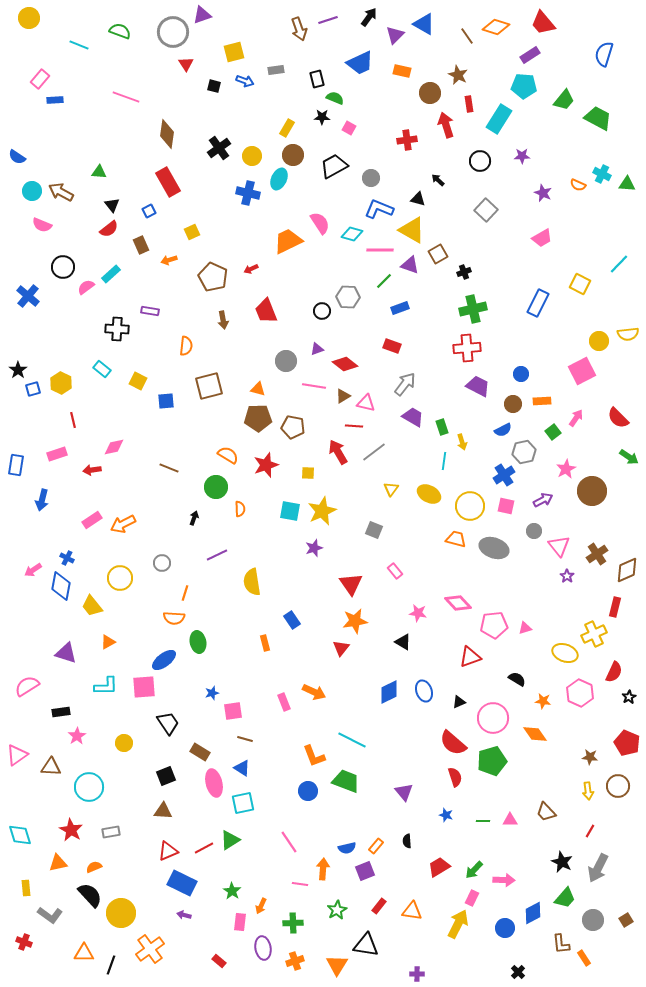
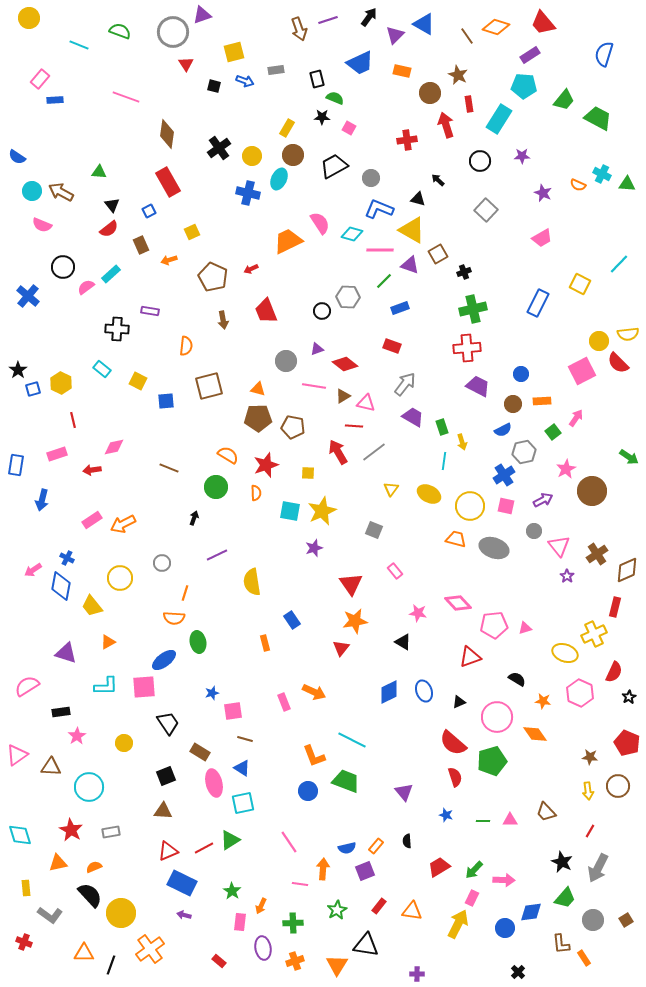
red semicircle at (618, 418): moved 55 px up
orange semicircle at (240, 509): moved 16 px right, 16 px up
pink circle at (493, 718): moved 4 px right, 1 px up
blue diamond at (533, 913): moved 2 px left, 1 px up; rotated 20 degrees clockwise
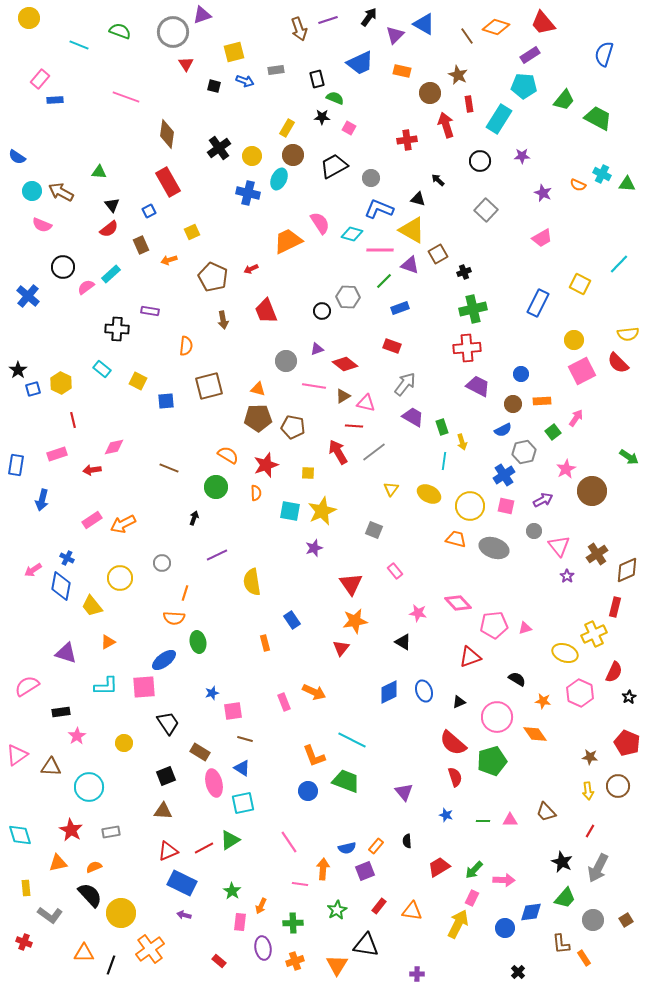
yellow circle at (599, 341): moved 25 px left, 1 px up
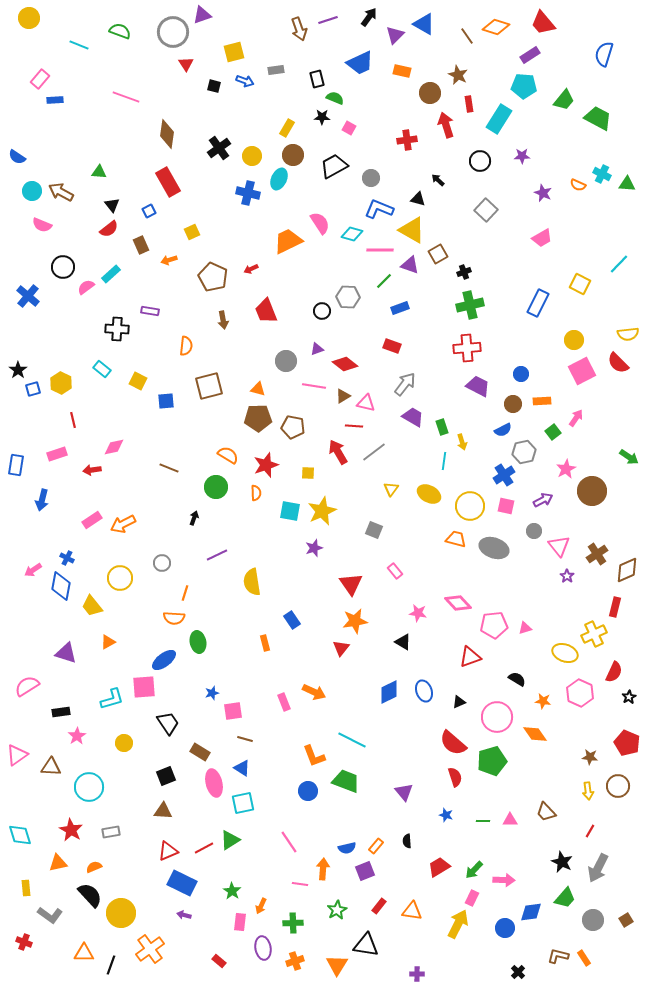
green cross at (473, 309): moved 3 px left, 4 px up
cyan L-shape at (106, 686): moved 6 px right, 13 px down; rotated 15 degrees counterclockwise
brown L-shape at (561, 944): moved 3 px left, 12 px down; rotated 110 degrees clockwise
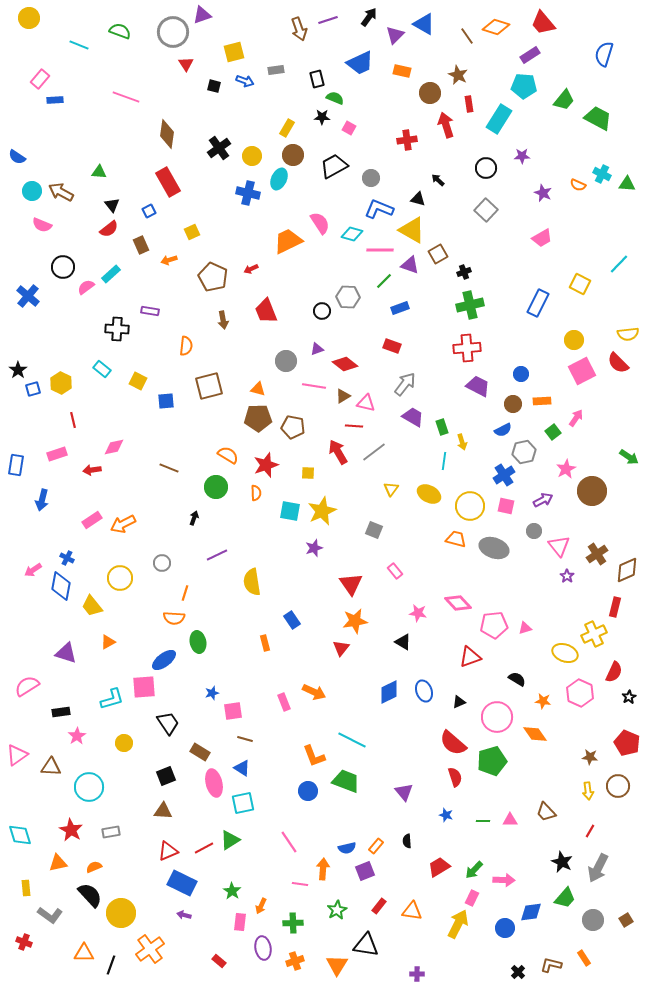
black circle at (480, 161): moved 6 px right, 7 px down
brown L-shape at (558, 956): moved 7 px left, 9 px down
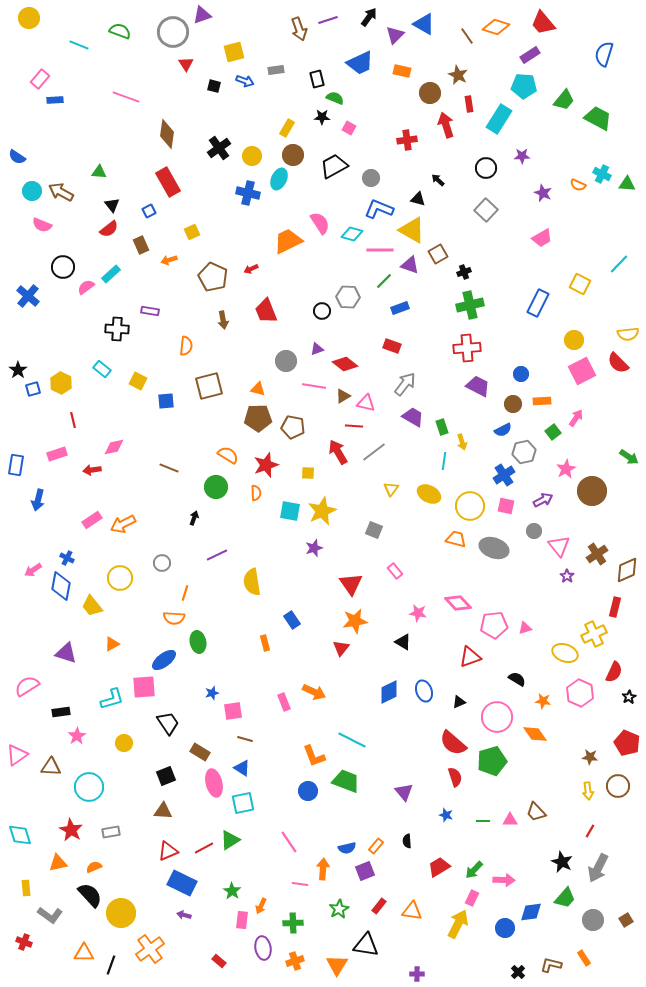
blue arrow at (42, 500): moved 4 px left
orange triangle at (108, 642): moved 4 px right, 2 px down
brown trapezoid at (546, 812): moved 10 px left
green star at (337, 910): moved 2 px right, 1 px up
pink rectangle at (240, 922): moved 2 px right, 2 px up
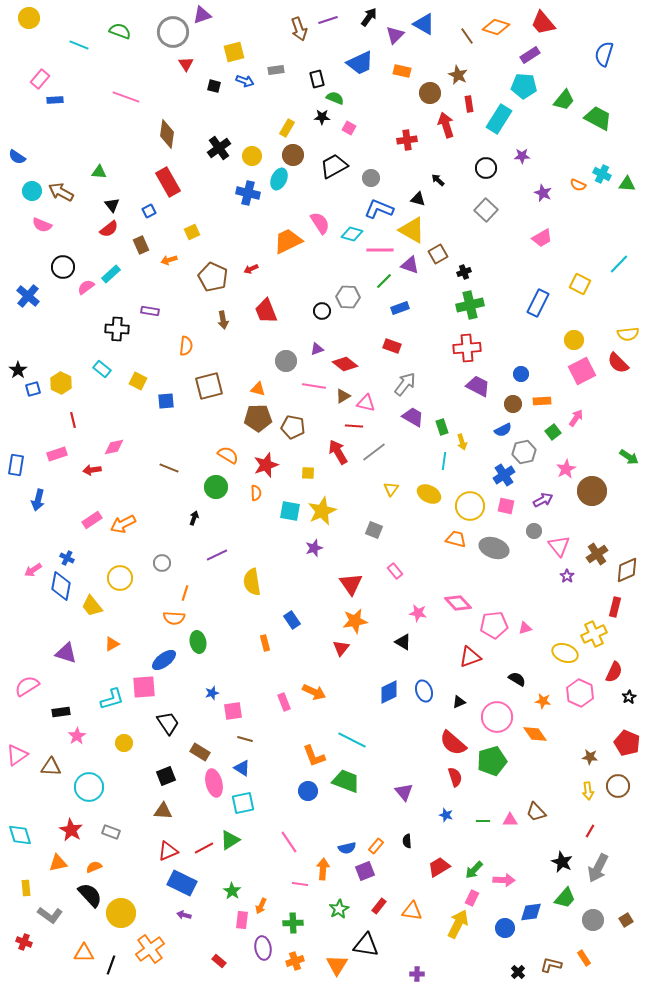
gray rectangle at (111, 832): rotated 30 degrees clockwise
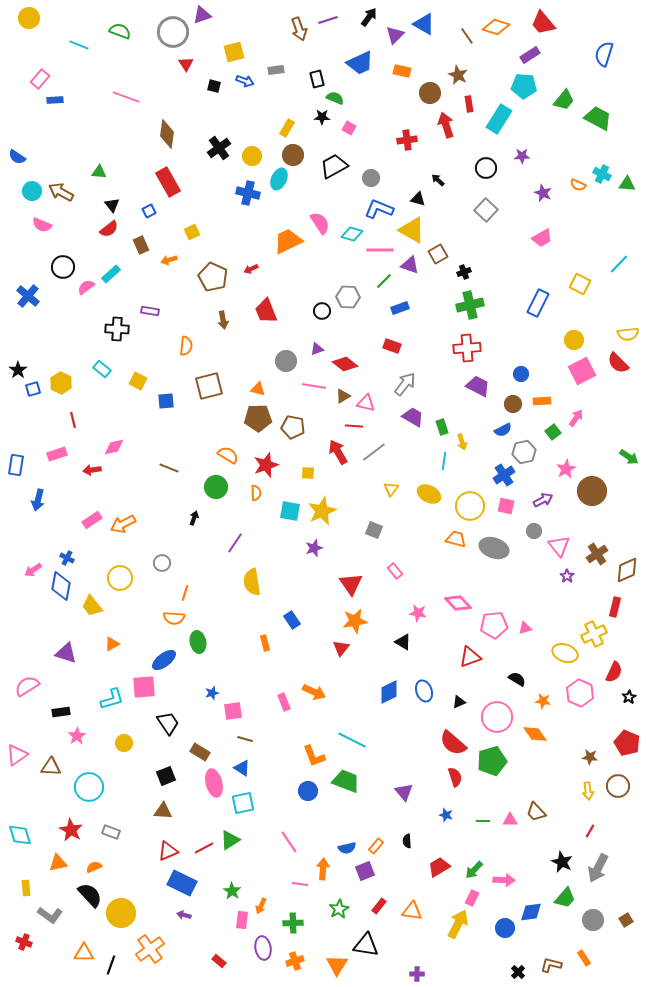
purple line at (217, 555): moved 18 px right, 12 px up; rotated 30 degrees counterclockwise
